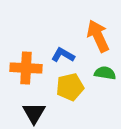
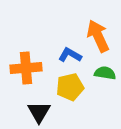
blue L-shape: moved 7 px right
orange cross: rotated 8 degrees counterclockwise
black triangle: moved 5 px right, 1 px up
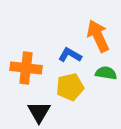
orange cross: rotated 12 degrees clockwise
green semicircle: moved 1 px right
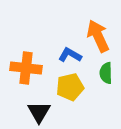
green semicircle: rotated 100 degrees counterclockwise
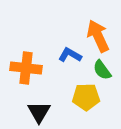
green semicircle: moved 4 px left, 3 px up; rotated 35 degrees counterclockwise
yellow pentagon: moved 16 px right, 10 px down; rotated 12 degrees clockwise
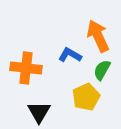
green semicircle: rotated 65 degrees clockwise
yellow pentagon: rotated 24 degrees counterclockwise
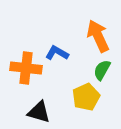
blue L-shape: moved 13 px left, 2 px up
black triangle: rotated 45 degrees counterclockwise
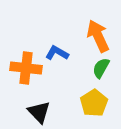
green semicircle: moved 1 px left, 2 px up
yellow pentagon: moved 8 px right, 6 px down; rotated 8 degrees counterclockwise
black triangle: rotated 30 degrees clockwise
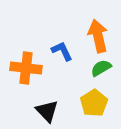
orange arrow: rotated 12 degrees clockwise
blue L-shape: moved 5 px right, 2 px up; rotated 35 degrees clockwise
green semicircle: rotated 30 degrees clockwise
black triangle: moved 8 px right, 1 px up
